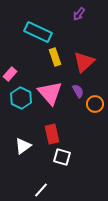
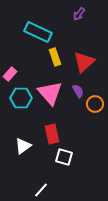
cyan hexagon: rotated 25 degrees counterclockwise
white square: moved 2 px right
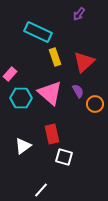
pink triangle: rotated 8 degrees counterclockwise
